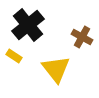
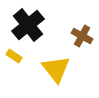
brown cross: moved 1 px up
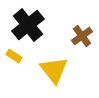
brown cross: rotated 25 degrees clockwise
yellow triangle: moved 2 px left, 1 px down
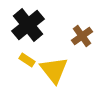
yellow rectangle: moved 13 px right, 4 px down
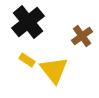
black cross: moved 3 px up
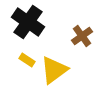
black cross: rotated 16 degrees counterclockwise
yellow triangle: rotated 32 degrees clockwise
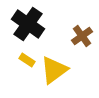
black cross: moved 2 px down
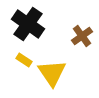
yellow rectangle: moved 3 px left
yellow triangle: moved 2 px left, 3 px down; rotated 28 degrees counterclockwise
